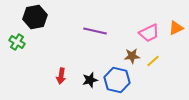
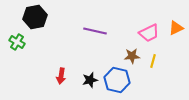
yellow line: rotated 32 degrees counterclockwise
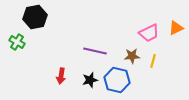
purple line: moved 20 px down
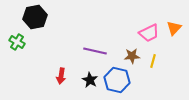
orange triangle: moved 2 px left; rotated 21 degrees counterclockwise
black star: rotated 28 degrees counterclockwise
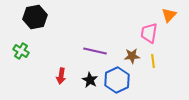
orange triangle: moved 5 px left, 13 px up
pink trapezoid: rotated 125 degrees clockwise
green cross: moved 4 px right, 9 px down
yellow line: rotated 24 degrees counterclockwise
blue hexagon: rotated 20 degrees clockwise
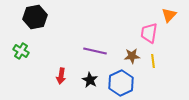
blue hexagon: moved 4 px right, 3 px down
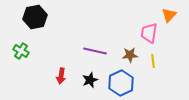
brown star: moved 2 px left, 1 px up
black star: rotated 21 degrees clockwise
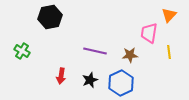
black hexagon: moved 15 px right
green cross: moved 1 px right
yellow line: moved 16 px right, 9 px up
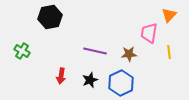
brown star: moved 1 px left, 1 px up
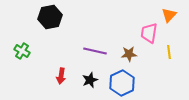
blue hexagon: moved 1 px right
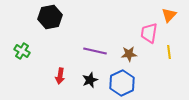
red arrow: moved 1 px left
